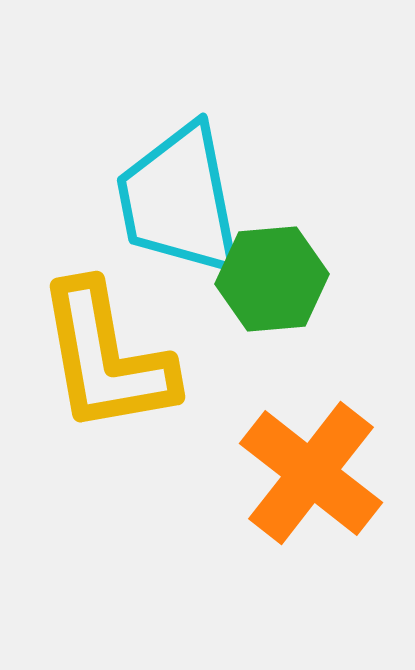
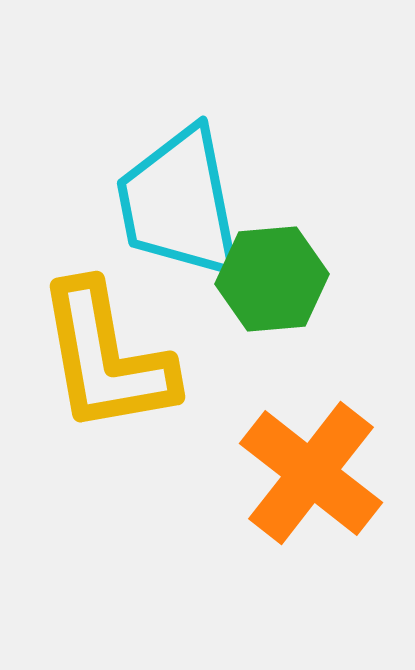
cyan trapezoid: moved 3 px down
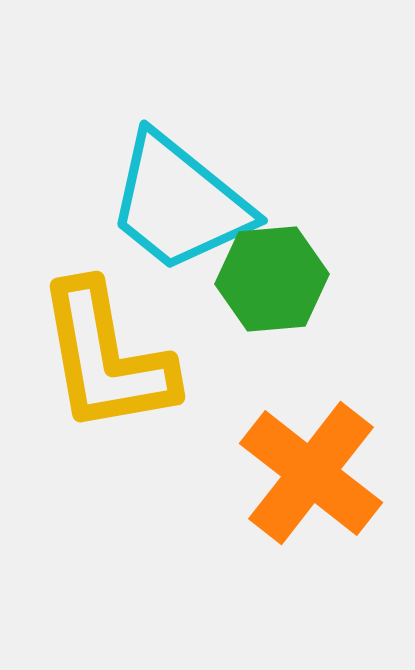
cyan trapezoid: rotated 40 degrees counterclockwise
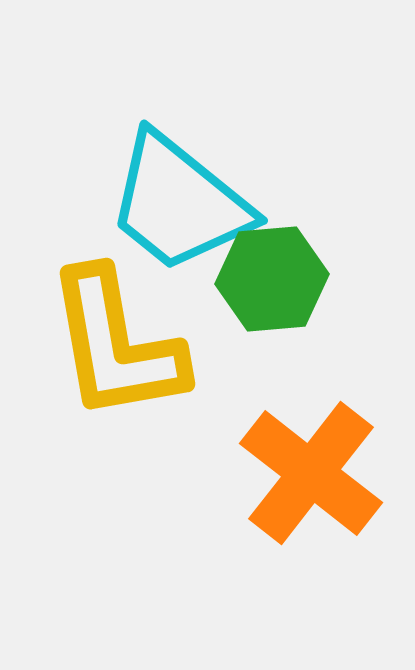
yellow L-shape: moved 10 px right, 13 px up
